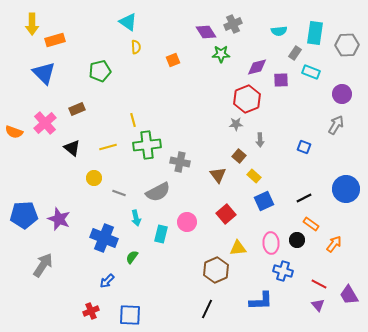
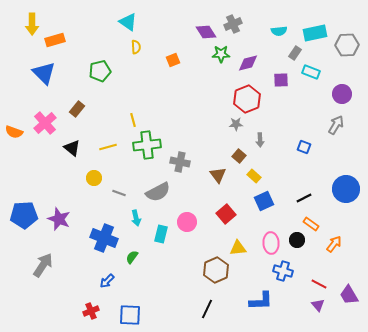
cyan rectangle at (315, 33): rotated 70 degrees clockwise
purple diamond at (257, 67): moved 9 px left, 4 px up
brown rectangle at (77, 109): rotated 28 degrees counterclockwise
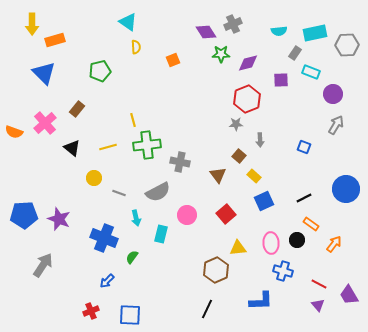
purple circle at (342, 94): moved 9 px left
pink circle at (187, 222): moved 7 px up
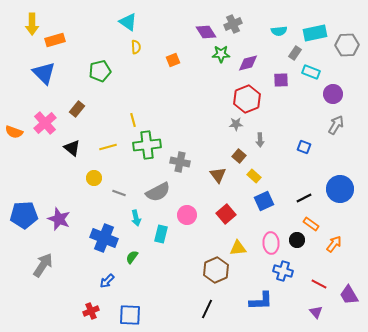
blue circle at (346, 189): moved 6 px left
purple triangle at (318, 305): moved 2 px left, 7 px down
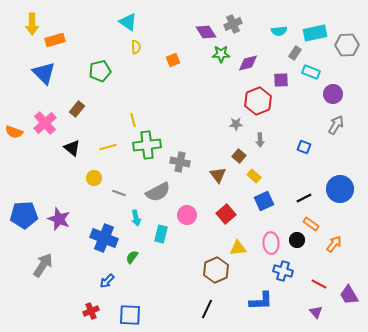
red hexagon at (247, 99): moved 11 px right, 2 px down
